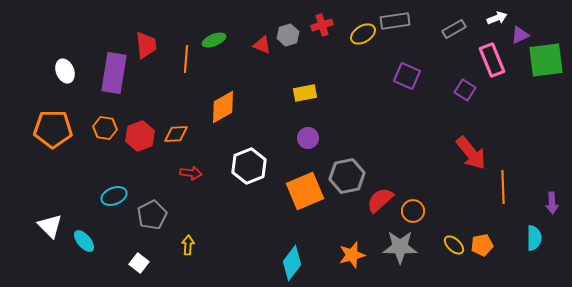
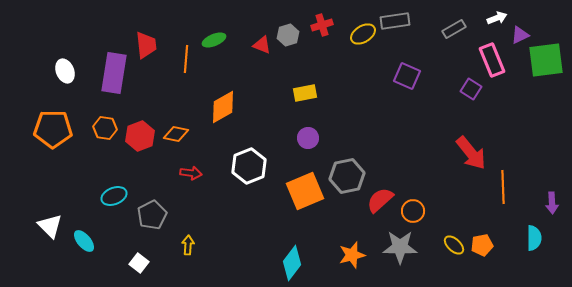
purple square at (465, 90): moved 6 px right, 1 px up
orange diamond at (176, 134): rotated 15 degrees clockwise
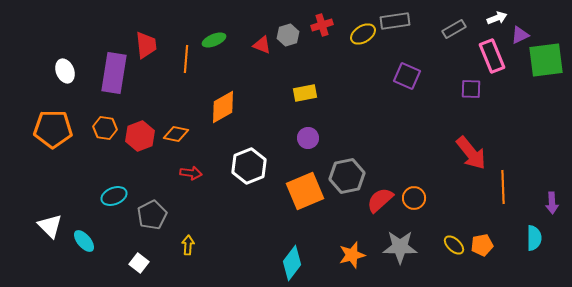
pink rectangle at (492, 60): moved 4 px up
purple square at (471, 89): rotated 30 degrees counterclockwise
orange circle at (413, 211): moved 1 px right, 13 px up
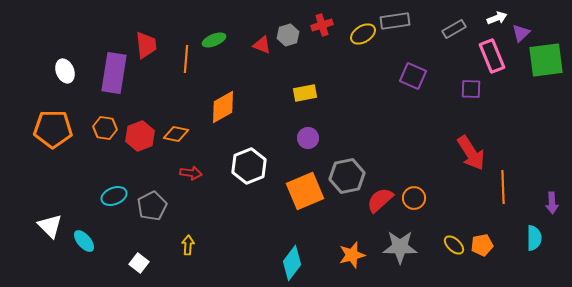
purple triangle at (520, 35): moved 1 px right, 2 px up; rotated 18 degrees counterclockwise
purple square at (407, 76): moved 6 px right
red arrow at (471, 153): rotated 6 degrees clockwise
gray pentagon at (152, 215): moved 9 px up
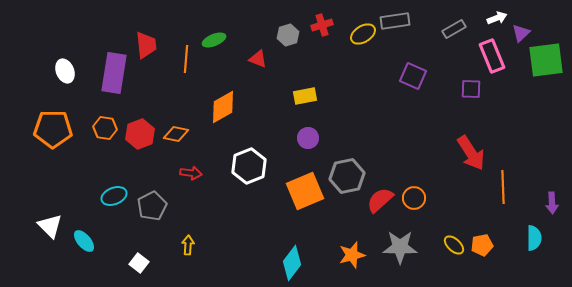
red triangle at (262, 45): moved 4 px left, 14 px down
yellow rectangle at (305, 93): moved 3 px down
red hexagon at (140, 136): moved 2 px up
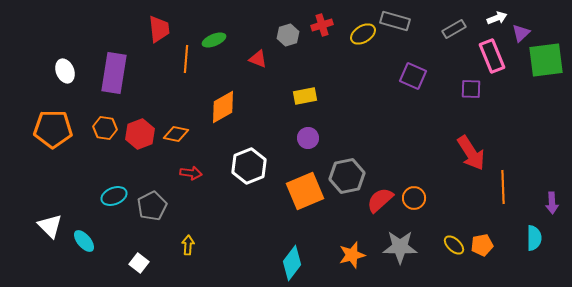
gray rectangle at (395, 21): rotated 24 degrees clockwise
red trapezoid at (146, 45): moved 13 px right, 16 px up
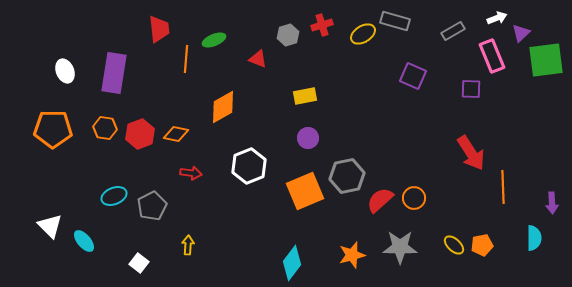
gray rectangle at (454, 29): moved 1 px left, 2 px down
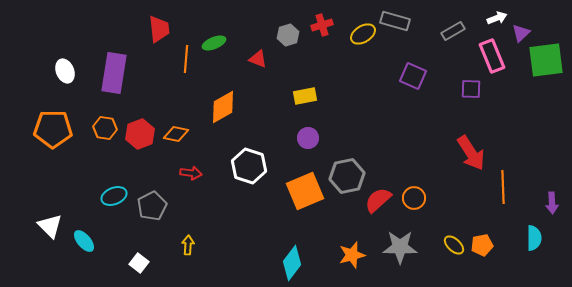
green ellipse at (214, 40): moved 3 px down
white hexagon at (249, 166): rotated 20 degrees counterclockwise
red semicircle at (380, 200): moved 2 px left
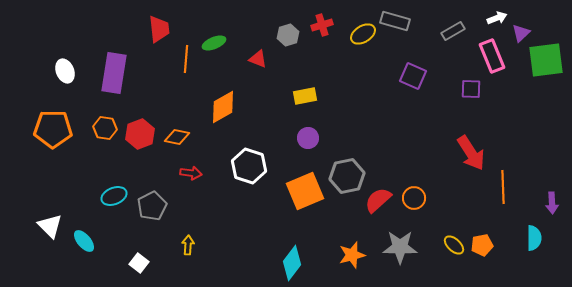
orange diamond at (176, 134): moved 1 px right, 3 px down
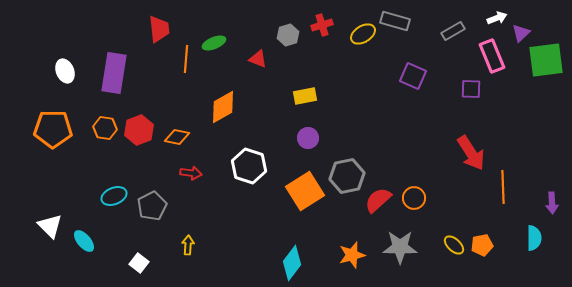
red hexagon at (140, 134): moved 1 px left, 4 px up
orange square at (305, 191): rotated 9 degrees counterclockwise
